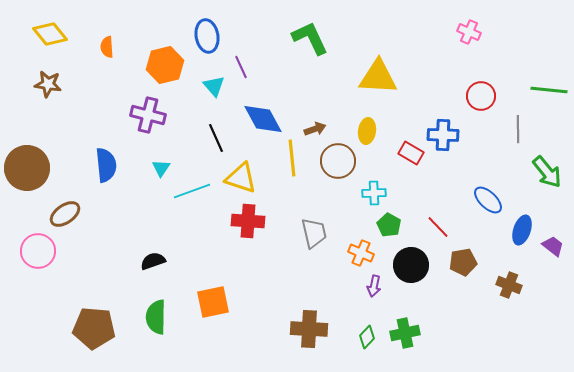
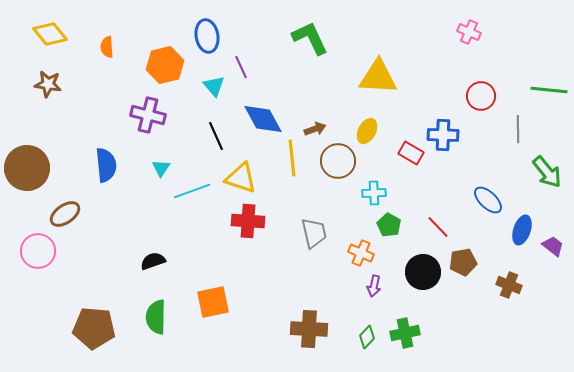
yellow ellipse at (367, 131): rotated 20 degrees clockwise
black line at (216, 138): moved 2 px up
black circle at (411, 265): moved 12 px right, 7 px down
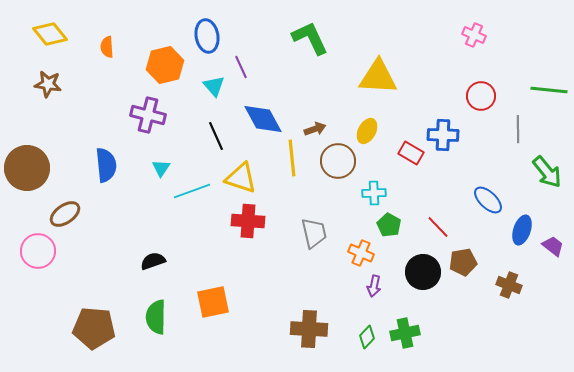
pink cross at (469, 32): moved 5 px right, 3 px down
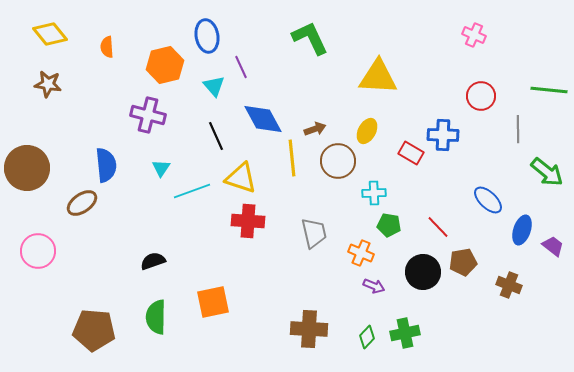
green arrow at (547, 172): rotated 12 degrees counterclockwise
brown ellipse at (65, 214): moved 17 px right, 11 px up
green pentagon at (389, 225): rotated 20 degrees counterclockwise
purple arrow at (374, 286): rotated 80 degrees counterclockwise
brown pentagon at (94, 328): moved 2 px down
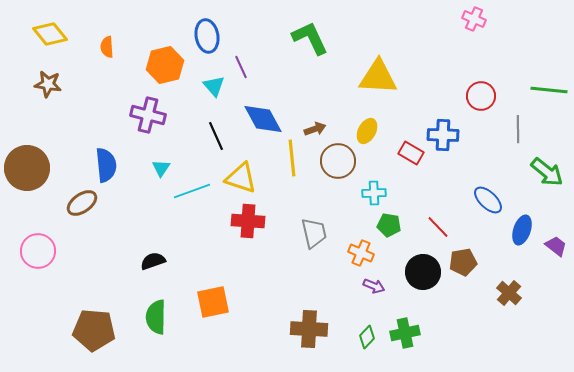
pink cross at (474, 35): moved 16 px up
purple trapezoid at (553, 246): moved 3 px right
brown cross at (509, 285): moved 8 px down; rotated 20 degrees clockwise
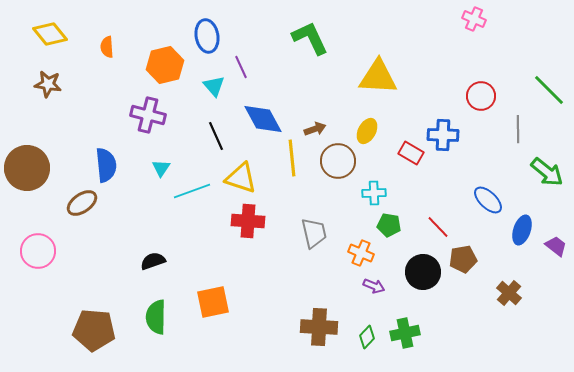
green line at (549, 90): rotated 39 degrees clockwise
brown pentagon at (463, 262): moved 3 px up
brown cross at (309, 329): moved 10 px right, 2 px up
